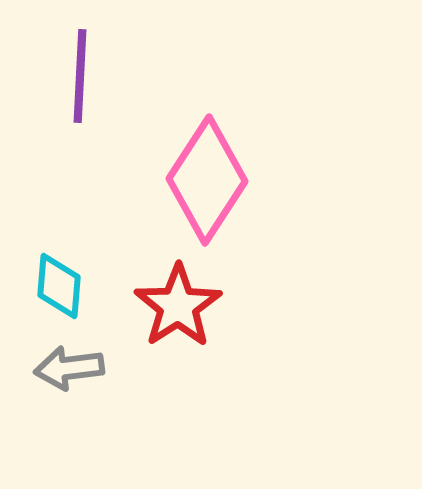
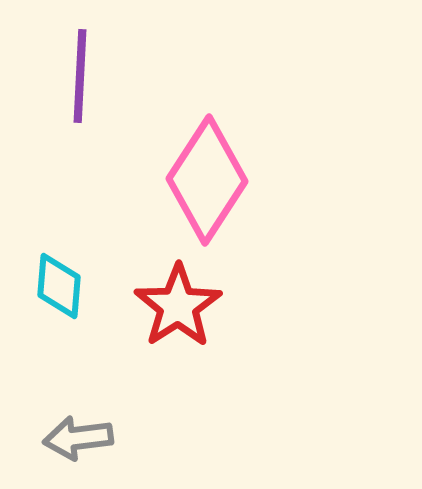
gray arrow: moved 9 px right, 70 px down
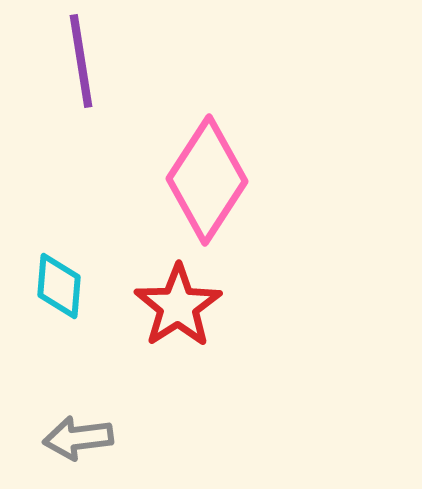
purple line: moved 1 px right, 15 px up; rotated 12 degrees counterclockwise
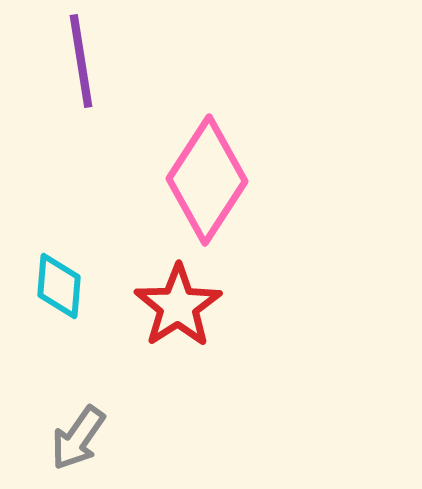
gray arrow: rotated 48 degrees counterclockwise
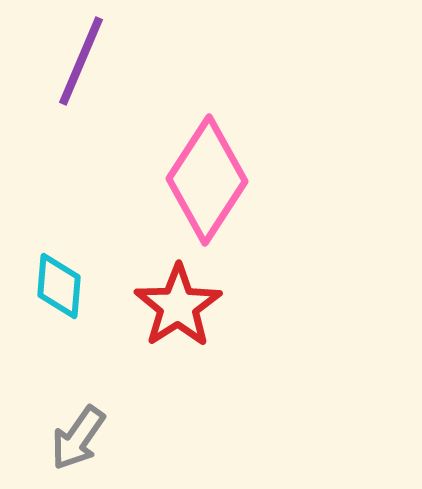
purple line: rotated 32 degrees clockwise
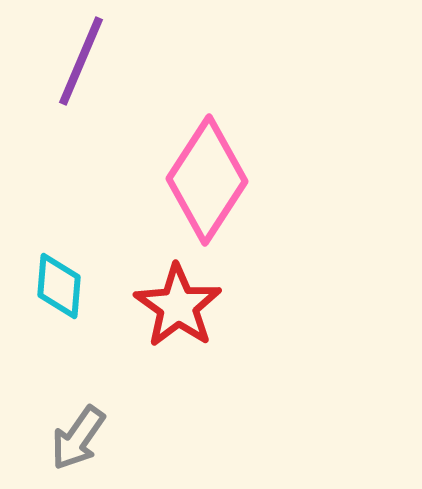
red star: rotated 4 degrees counterclockwise
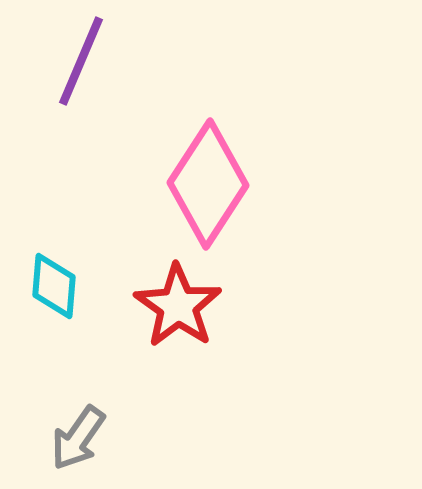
pink diamond: moved 1 px right, 4 px down
cyan diamond: moved 5 px left
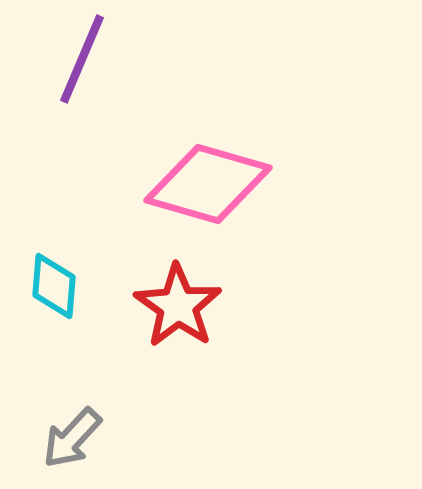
purple line: moved 1 px right, 2 px up
pink diamond: rotated 73 degrees clockwise
gray arrow: moved 6 px left; rotated 8 degrees clockwise
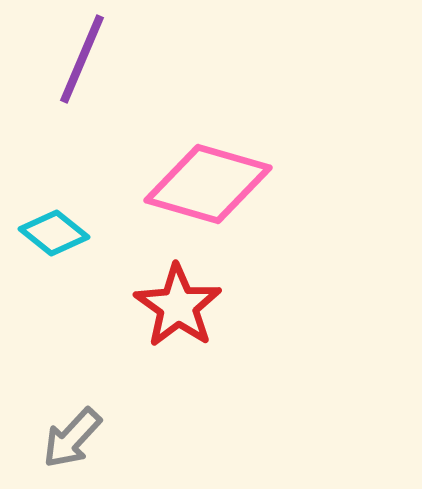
cyan diamond: moved 53 px up; rotated 56 degrees counterclockwise
